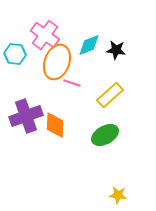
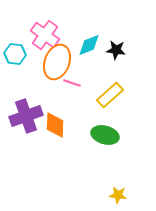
green ellipse: rotated 44 degrees clockwise
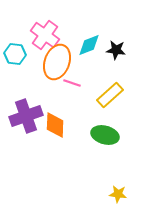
yellow star: moved 1 px up
